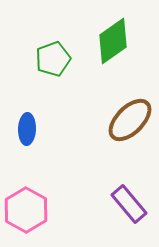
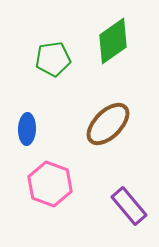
green pentagon: rotated 12 degrees clockwise
brown ellipse: moved 22 px left, 4 px down
purple rectangle: moved 2 px down
pink hexagon: moved 24 px right, 26 px up; rotated 9 degrees counterclockwise
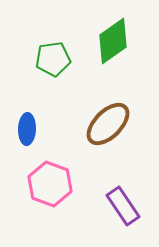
purple rectangle: moved 6 px left; rotated 6 degrees clockwise
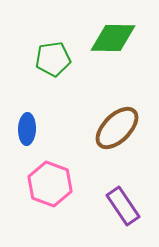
green diamond: moved 3 px up; rotated 36 degrees clockwise
brown ellipse: moved 9 px right, 4 px down
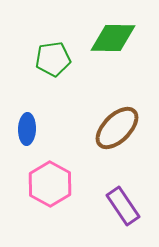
pink hexagon: rotated 9 degrees clockwise
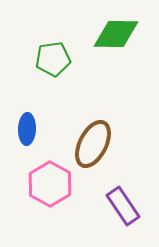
green diamond: moved 3 px right, 4 px up
brown ellipse: moved 24 px left, 16 px down; rotated 18 degrees counterclockwise
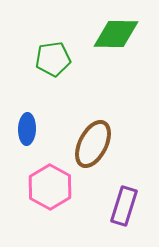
pink hexagon: moved 3 px down
purple rectangle: moved 1 px right; rotated 51 degrees clockwise
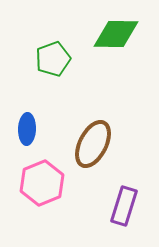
green pentagon: rotated 12 degrees counterclockwise
pink hexagon: moved 8 px left, 4 px up; rotated 9 degrees clockwise
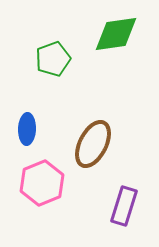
green diamond: rotated 9 degrees counterclockwise
